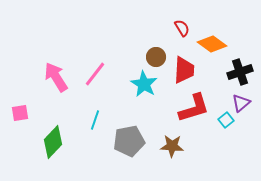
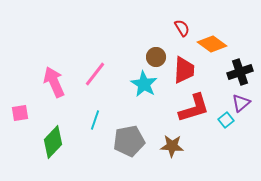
pink arrow: moved 2 px left, 5 px down; rotated 8 degrees clockwise
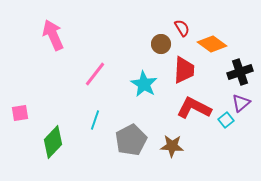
brown circle: moved 5 px right, 13 px up
pink arrow: moved 1 px left, 47 px up
red L-shape: rotated 136 degrees counterclockwise
gray pentagon: moved 2 px right, 1 px up; rotated 16 degrees counterclockwise
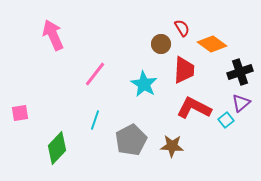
green diamond: moved 4 px right, 6 px down
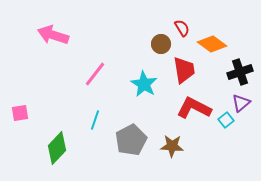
pink arrow: rotated 48 degrees counterclockwise
red trapezoid: rotated 12 degrees counterclockwise
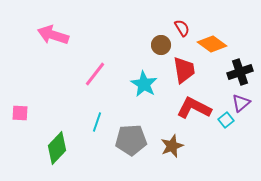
brown circle: moved 1 px down
pink square: rotated 12 degrees clockwise
cyan line: moved 2 px right, 2 px down
gray pentagon: rotated 24 degrees clockwise
brown star: rotated 25 degrees counterclockwise
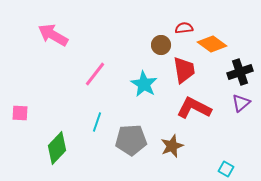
red semicircle: moved 2 px right; rotated 66 degrees counterclockwise
pink arrow: rotated 12 degrees clockwise
cyan square: moved 49 px down; rotated 21 degrees counterclockwise
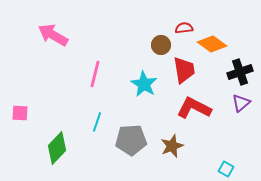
pink line: rotated 24 degrees counterclockwise
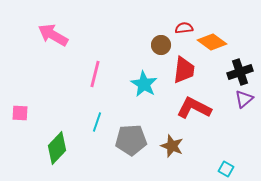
orange diamond: moved 2 px up
red trapezoid: rotated 16 degrees clockwise
purple triangle: moved 3 px right, 4 px up
brown star: rotated 30 degrees counterclockwise
